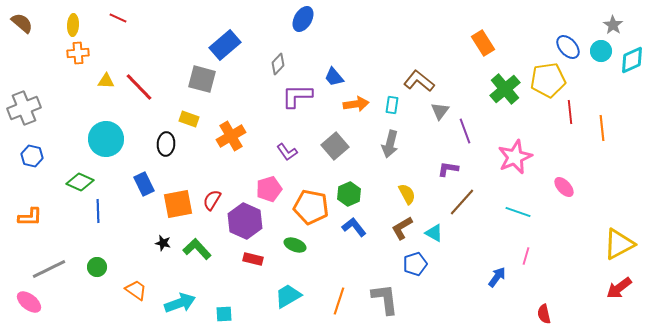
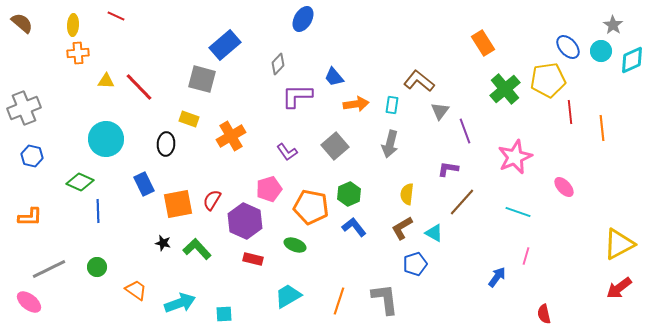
red line at (118, 18): moved 2 px left, 2 px up
yellow semicircle at (407, 194): rotated 145 degrees counterclockwise
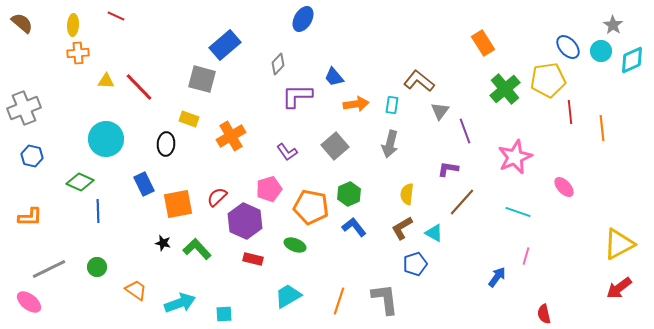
red semicircle at (212, 200): moved 5 px right, 3 px up; rotated 15 degrees clockwise
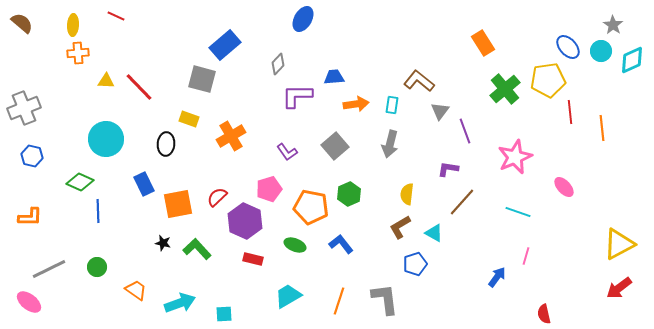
blue trapezoid at (334, 77): rotated 125 degrees clockwise
blue L-shape at (354, 227): moved 13 px left, 17 px down
brown L-shape at (402, 228): moved 2 px left, 1 px up
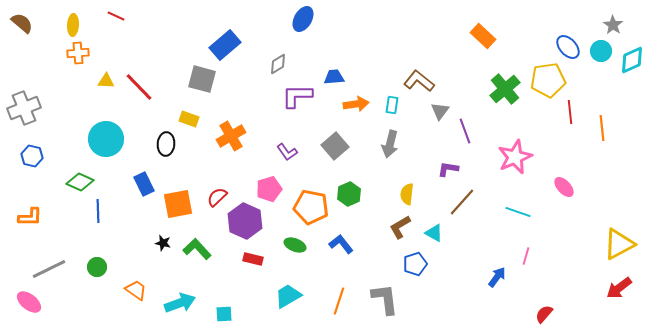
orange rectangle at (483, 43): moved 7 px up; rotated 15 degrees counterclockwise
gray diamond at (278, 64): rotated 15 degrees clockwise
red semicircle at (544, 314): rotated 54 degrees clockwise
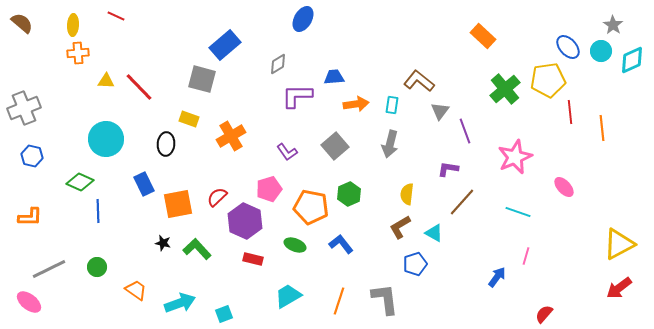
cyan square at (224, 314): rotated 18 degrees counterclockwise
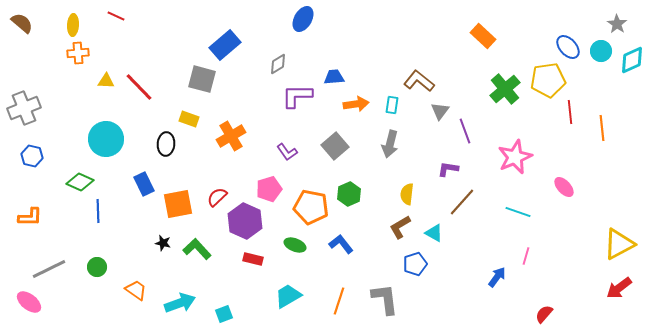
gray star at (613, 25): moved 4 px right, 1 px up
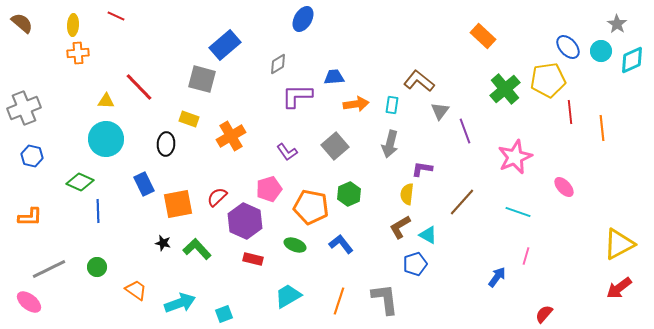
yellow triangle at (106, 81): moved 20 px down
purple L-shape at (448, 169): moved 26 px left
cyan triangle at (434, 233): moved 6 px left, 2 px down
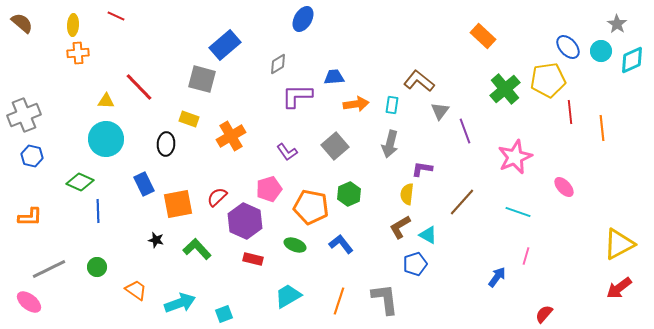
gray cross at (24, 108): moved 7 px down
black star at (163, 243): moved 7 px left, 3 px up
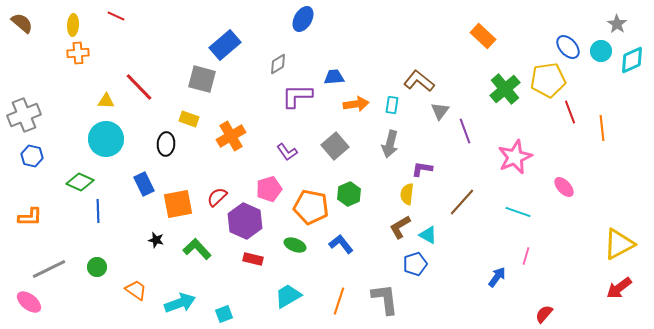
red line at (570, 112): rotated 15 degrees counterclockwise
